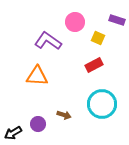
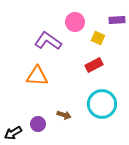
purple rectangle: rotated 21 degrees counterclockwise
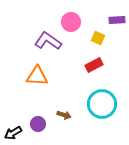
pink circle: moved 4 px left
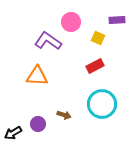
red rectangle: moved 1 px right, 1 px down
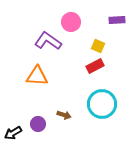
yellow square: moved 8 px down
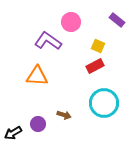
purple rectangle: rotated 42 degrees clockwise
cyan circle: moved 2 px right, 1 px up
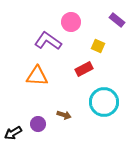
red rectangle: moved 11 px left, 3 px down
cyan circle: moved 1 px up
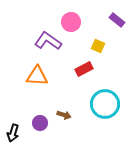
cyan circle: moved 1 px right, 2 px down
purple circle: moved 2 px right, 1 px up
black arrow: rotated 42 degrees counterclockwise
